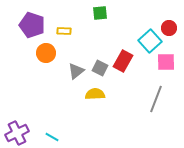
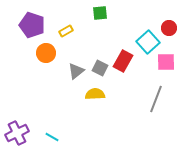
yellow rectangle: moved 2 px right; rotated 32 degrees counterclockwise
cyan square: moved 2 px left, 1 px down
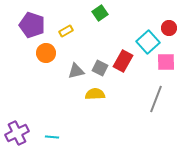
green square: rotated 28 degrees counterclockwise
gray triangle: rotated 24 degrees clockwise
cyan line: rotated 24 degrees counterclockwise
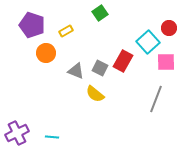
gray triangle: rotated 36 degrees clockwise
yellow semicircle: rotated 138 degrees counterclockwise
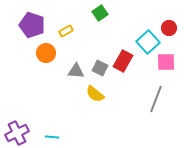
gray triangle: rotated 18 degrees counterclockwise
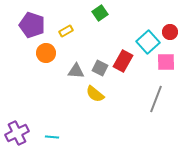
red circle: moved 1 px right, 4 px down
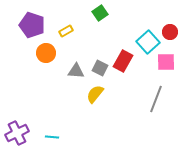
yellow semicircle: rotated 90 degrees clockwise
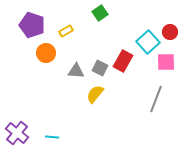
purple cross: rotated 25 degrees counterclockwise
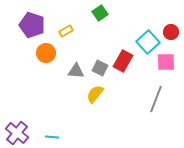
red circle: moved 1 px right
